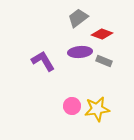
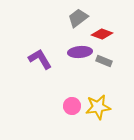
purple L-shape: moved 3 px left, 2 px up
yellow star: moved 1 px right, 2 px up
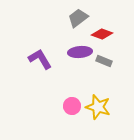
yellow star: rotated 25 degrees clockwise
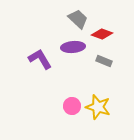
gray trapezoid: moved 1 px down; rotated 80 degrees clockwise
purple ellipse: moved 7 px left, 5 px up
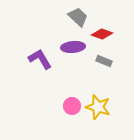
gray trapezoid: moved 2 px up
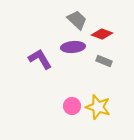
gray trapezoid: moved 1 px left, 3 px down
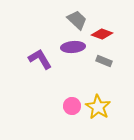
yellow star: rotated 15 degrees clockwise
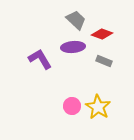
gray trapezoid: moved 1 px left
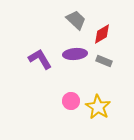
red diamond: rotated 50 degrees counterclockwise
purple ellipse: moved 2 px right, 7 px down
pink circle: moved 1 px left, 5 px up
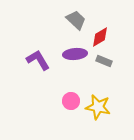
red diamond: moved 2 px left, 3 px down
purple L-shape: moved 2 px left, 1 px down
yellow star: rotated 20 degrees counterclockwise
